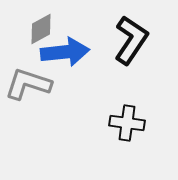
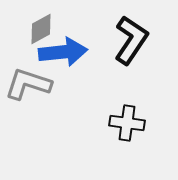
blue arrow: moved 2 px left
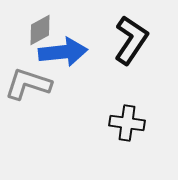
gray diamond: moved 1 px left, 1 px down
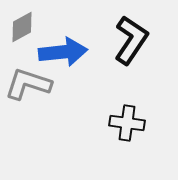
gray diamond: moved 18 px left, 3 px up
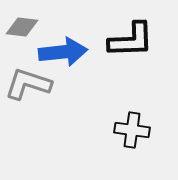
gray diamond: rotated 36 degrees clockwise
black L-shape: rotated 54 degrees clockwise
black cross: moved 5 px right, 7 px down
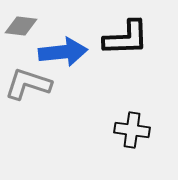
gray diamond: moved 1 px left, 1 px up
black L-shape: moved 5 px left, 2 px up
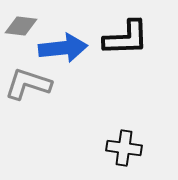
blue arrow: moved 4 px up
black cross: moved 8 px left, 18 px down
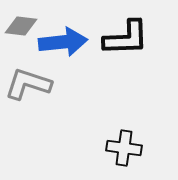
blue arrow: moved 6 px up
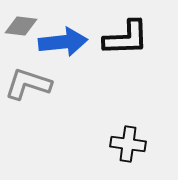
black cross: moved 4 px right, 4 px up
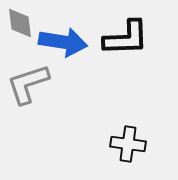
gray diamond: moved 1 px left, 3 px up; rotated 76 degrees clockwise
blue arrow: rotated 15 degrees clockwise
gray L-shape: rotated 36 degrees counterclockwise
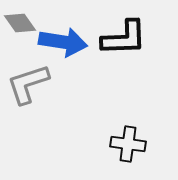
gray diamond: rotated 28 degrees counterclockwise
black L-shape: moved 2 px left
